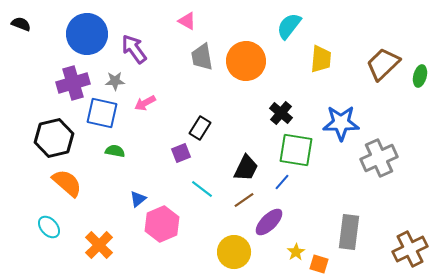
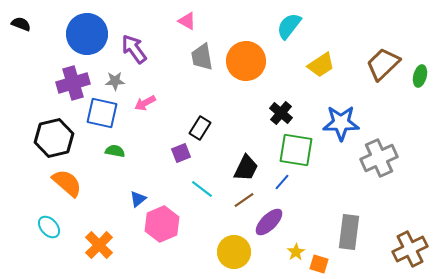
yellow trapezoid: moved 6 px down; rotated 52 degrees clockwise
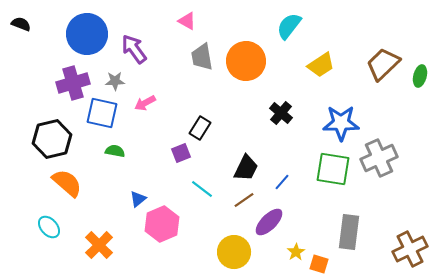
black hexagon: moved 2 px left, 1 px down
green square: moved 37 px right, 19 px down
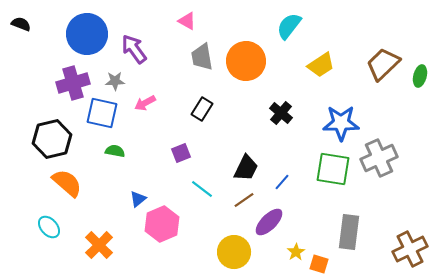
black rectangle: moved 2 px right, 19 px up
